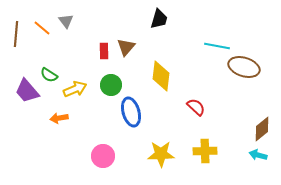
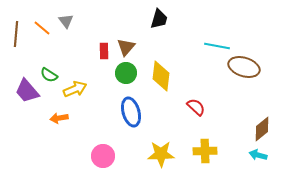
green circle: moved 15 px right, 12 px up
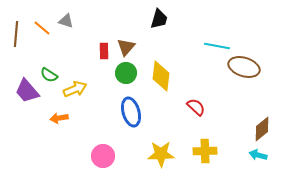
gray triangle: rotated 35 degrees counterclockwise
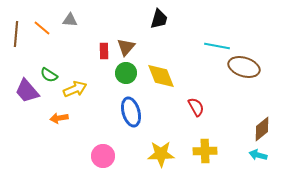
gray triangle: moved 4 px right, 1 px up; rotated 14 degrees counterclockwise
yellow diamond: rotated 28 degrees counterclockwise
red semicircle: rotated 18 degrees clockwise
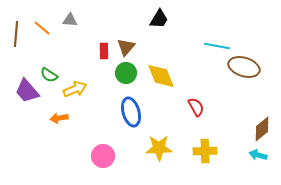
black trapezoid: rotated 15 degrees clockwise
yellow star: moved 2 px left, 6 px up
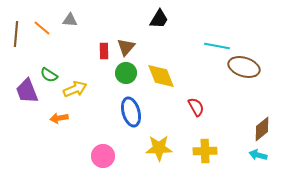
purple trapezoid: rotated 20 degrees clockwise
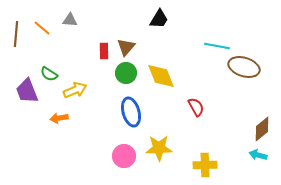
green semicircle: moved 1 px up
yellow arrow: moved 1 px down
yellow cross: moved 14 px down
pink circle: moved 21 px right
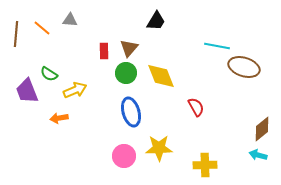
black trapezoid: moved 3 px left, 2 px down
brown triangle: moved 3 px right, 1 px down
